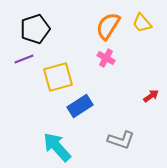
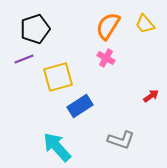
yellow trapezoid: moved 3 px right, 1 px down
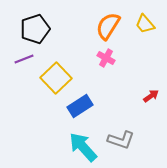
yellow square: moved 2 px left, 1 px down; rotated 28 degrees counterclockwise
cyan arrow: moved 26 px right
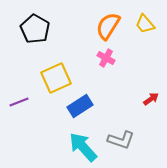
black pentagon: rotated 24 degrees counterclockwise
purple line: moved 5 px left, 43 px down
yellow square: rotated 20 degrees clockwise
red arrow: moved 3 px down
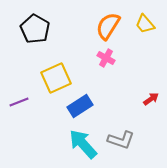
cyan arrow: moved 3 px up
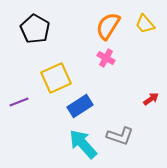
gray L-shape: moved 1 px left, 4 px up
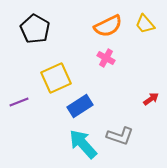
orange semicircle: rotated 148 degrees counterclockwise
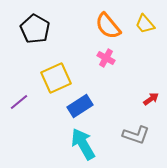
orange semicircle: rotated 76 degrees clockwise
purple line: rotated 18 degrees counterclockwise
gray L-shape: moved 16 px right, 1 px up
cyan arrow: rotated 12 degrees clockwise
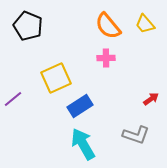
black pentagon: moved 7 px left, 3 px up; rotated 8 degrees counterclockwise
pink cross: rotated 30 degrees counterclockwise
purple line: moved 6 px left, 3 px up
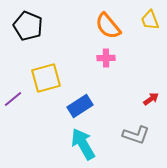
yellow trapezoid: moved 5 px right, 4 px up; rotated 20 degrees clockwise
yellow square: moved 10 px left; rotated 8 degrees clockwise
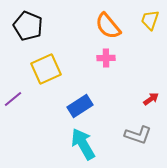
yellow trapezoid: rotated 40 degrees clockwise
yellow square: moved 9 px up; rotated 8 degrees counterclockwise
gray L-shape: moved 2 px right
